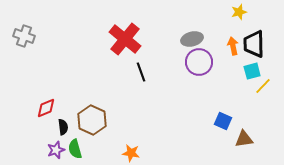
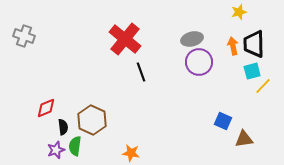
green semicircle: moved 3 px up; rotated 24 degrees clockwise
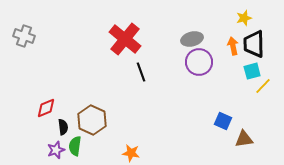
yellow star: moved 5 px right, 6 px down
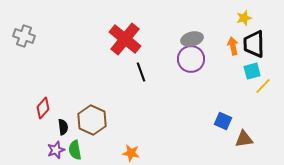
purple circle: moved 8 px left, 3 px up
red diamond: moved 3 px left; rotated 25 degrees counterclockwise
green semicircle: moved 4 px down; rotated 18 degrees counterclockwise
